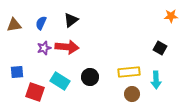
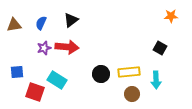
black circle: moved 11 px right, 3 px up
cyan rectangle: moved 3 px left, 1 px up
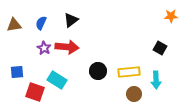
purple star: rotated 24 degrees counterclockwise
black circle: moved 3 px left, 3 px up
brown circle: moved 2 px right
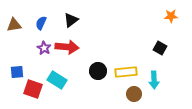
yellow rectangle: moved 3 px left
cyan arrow: moved 2 px left
red square: moved 2 px left, 3 px up
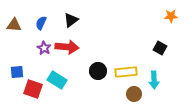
brown triangle: rotated 14 degrees clockwise
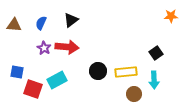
black square: moved 4 px left, 5 px down; rotated 24 degrees clockwise
blue square: rotated 16 degrees clockwise
cyan rectangle: rotated 60 degrees counterclockwise
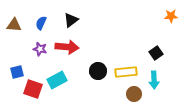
purple star: moved 4 px left, 1 px down; rotated 16 degrees counterclockwise
blue square: rotated 24 degrees counterclockwise
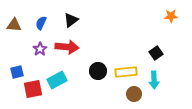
purple star: rotated 24 degrees clockwise
red square: rotated 30 degrees counterclockwise
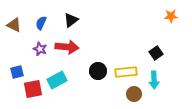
brown triangle: rotated 21 degrees clockwise
purple star: rotated 16 degrees counterclockwise
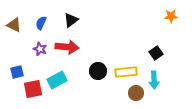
brown circle: moved 2 px right, 1 px up
